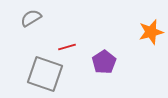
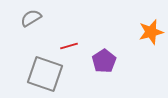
red line: moved 2 px right, 1 px up
purple pentagon: moved 1 px up
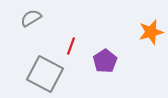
red line: moved 2 px right; rotated 54 degrees counterclockwise
purple pentagon: moved 1 px right
gray square: rotated 9 degrees clockwise
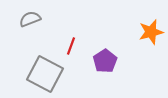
gray semicircle: moved 1 px left, 1 px down; rotated 10 degrees clockwise
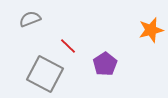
orange star: moved 2 px up
red line: moved 3 px left; rotated 66 degrees counterclockwise
purple pentagon: moved 3 px down
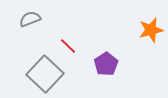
purple pentagon: moved 1 px right
gray square: rotated 15 degrees clockwise
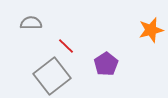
gray semicircle: moved 1 px right, 4 px down; rotated 20 degrees clockwise
red line: moved 2 px left
gray square: moved 7 px right, 2 px down; rotated 9 degrees clockwise
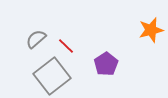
gray semicircle: moved 5 px right, 16 px down; rotated 40 degrees counterclockwise
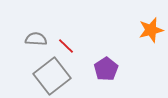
gray semicircle: rotated 45 degrees clockwise
purple pentagon: moved 5 px down
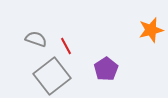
gray semicircle: rotated 15 degrees clockwise
red line: rotated 18 degrees clockwise
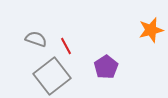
purple pentagon: moved 2 px up
